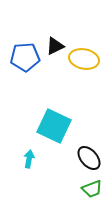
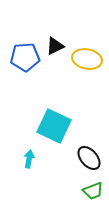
yellow ellipse: moved 3 px right
green trapezoid: moved 1 px right, 2 px down
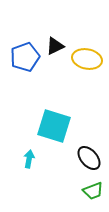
blue pentagon: rotated 16 degrees counterclockwise
cyan square: rotated 8 degrees counterclockwise
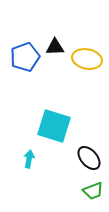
black triangle: moved 1 px down; rotated 24 degrees clockwise
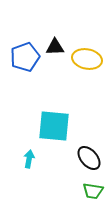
cyan square: rotated 12 degrees counterclockwise
green trapezoid: rotated 30 degrees clockwise
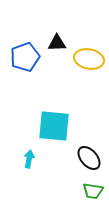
black triangle: moved 2 px right, 4 px up
yellow ellipse: moved 2 px right
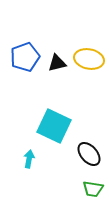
black triangle: moved 20 px down; rotated 12 degrees counterclockwise
cyan square: rotated 20 degrees clockwise
black ellipse: moved 4 px up
green trapezoid: moved 2 px up
